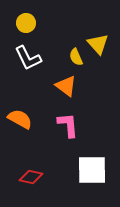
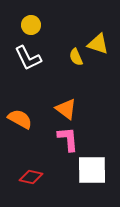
yellow circle: moved 5 px right, 2 px down
yellow triangle: rotated 30 degrees counterclockwise
orange triangle: moved 23 px down
pink L-shape: moved 14 px down
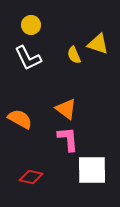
yellow semicircle: moved 2 px left, 2 px up
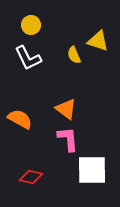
yellow triangle: moved 3 px up
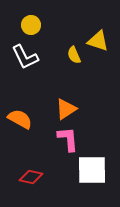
white L-shape: moved 3 px left, 1 px up
orange triangle: rotated 50 degrees clockwise
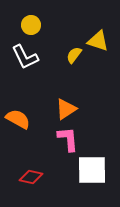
yellow semicircle: rotated 60 degrees clockwise
orange semicircle: moved 2 px left
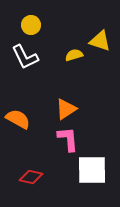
yellow triangle: moved 2 px right
yellow semicircle: rotated 36 degrees clockwise
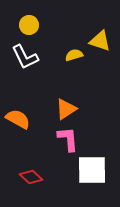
yellow circle: moved 2 px left
red diamond: rotated 30 degrees clockwise
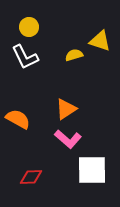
yellow circle: moved 2 px down
pink L-shape: rotated 136 degrees clockwise
red diamond: rotated 45 degrees counterclockwise
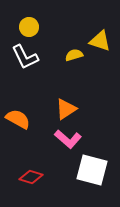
white square: rotated 16 degrees clockwise
red diamond: rotated 20 degrees clockwise
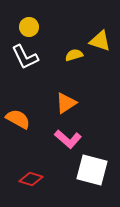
orange triangle: moved 6 px up
red diamond: moved 2 px down
